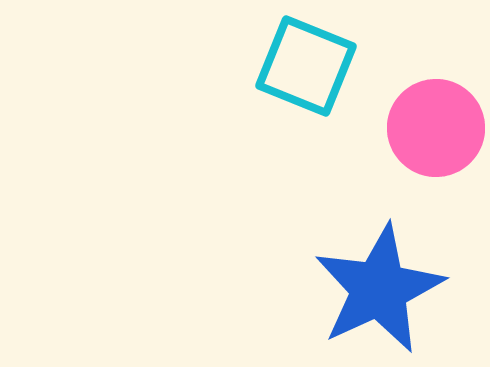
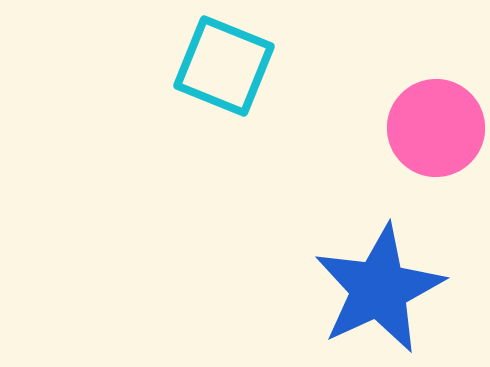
cyan square: moved 82 px left
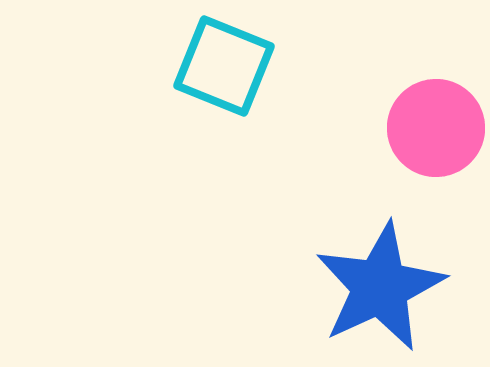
blue star: moved 1 px right, 2 px up
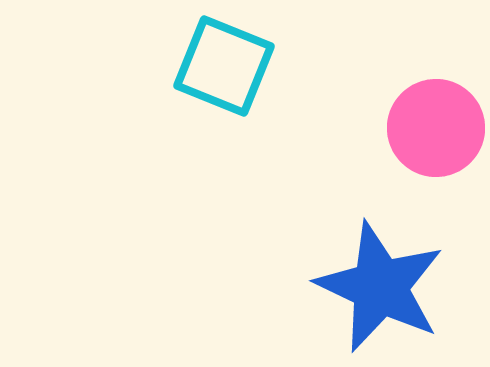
blue star: rotated 22 degrees counterclockwise
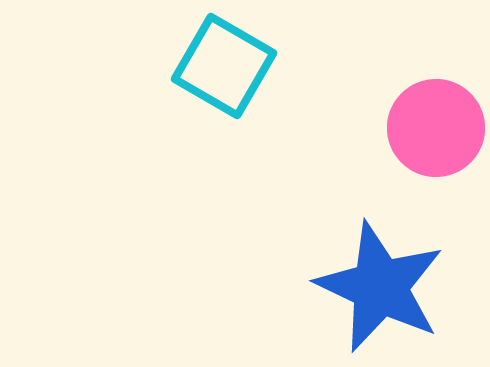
cyan square: rotated 8 degrees clockwise
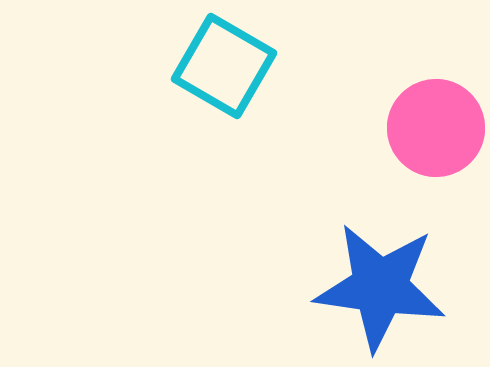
blue star: rotated 17 degrees counterclockwise
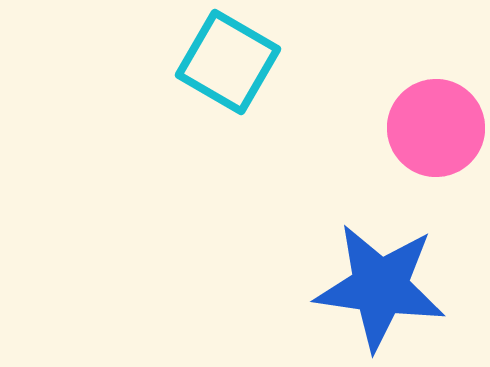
cyan square: moved 4 px right, 4 px up
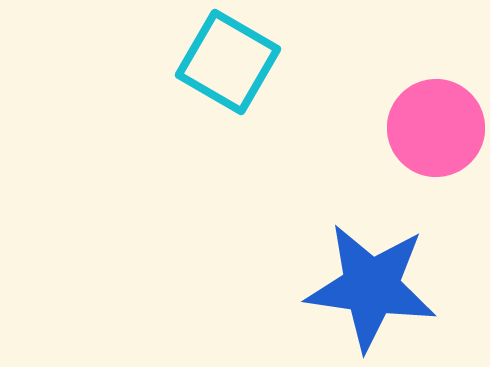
blue star: moved 9 px left
